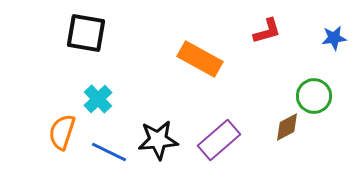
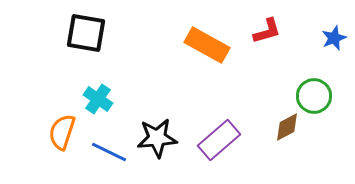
blue star: rotated 15 degrees counterclockwise
orange rectangle: moved 7 px right, 14 px up
cyan cross: rotated 12 degrees counterclockwise
black star: moved 1 px left, 2 px up
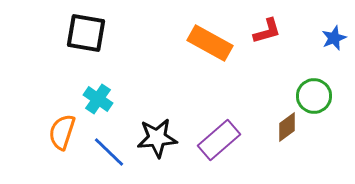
orange rectangle: moved 3 px right, 2 px up
brown diamond: rotated 8 degrees counterclockwise
blue line: rotated 18 degrees clockwise
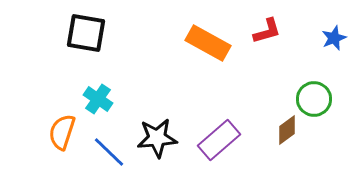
orange rectangle: moved 2 px left
green circle: moved 3 px down
brown diamond: moved 3 px down
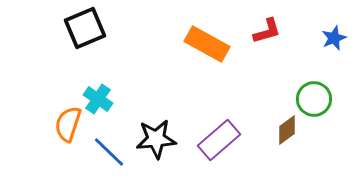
black square: moved 1 px left, 5 px up; rotated 33 degrees counterclockwise
orange rectangle: moved 1 px left, 1 px down
orange semicircle: moved 6 px right, 8 px up
black star: moved 1 px left, 1 px down
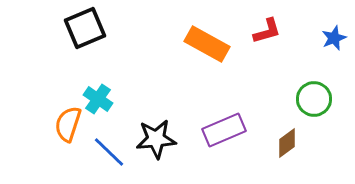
brown diamond: moved 13 px down
purple rectangle: moved 5 px right, 10 px up; rotated 18 degrees clockwise
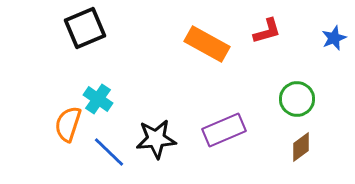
green circle: moved 17 px left
brown diamond: moved 14 px right, 4 px down
